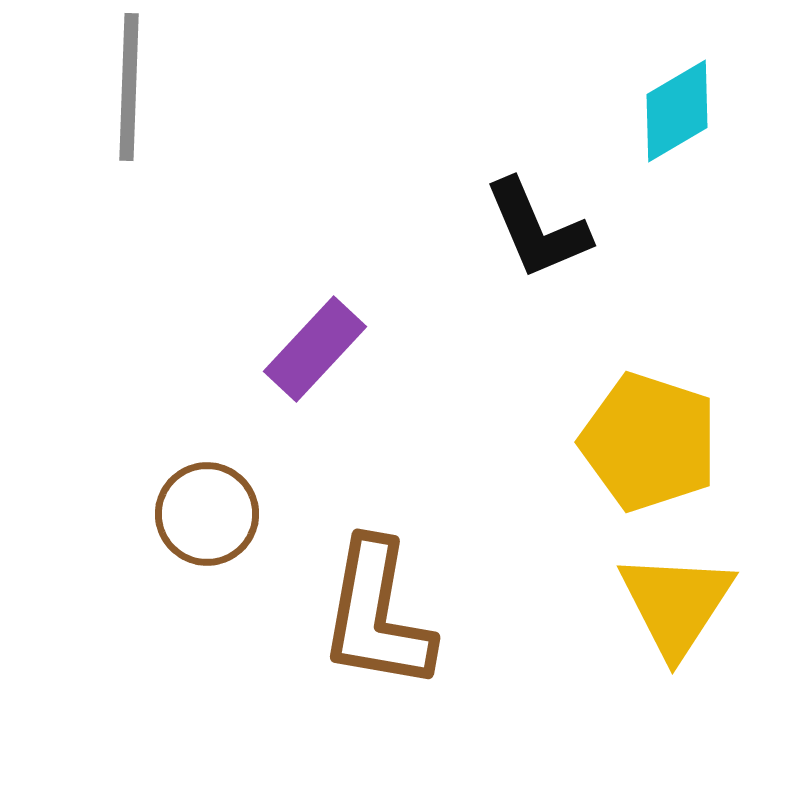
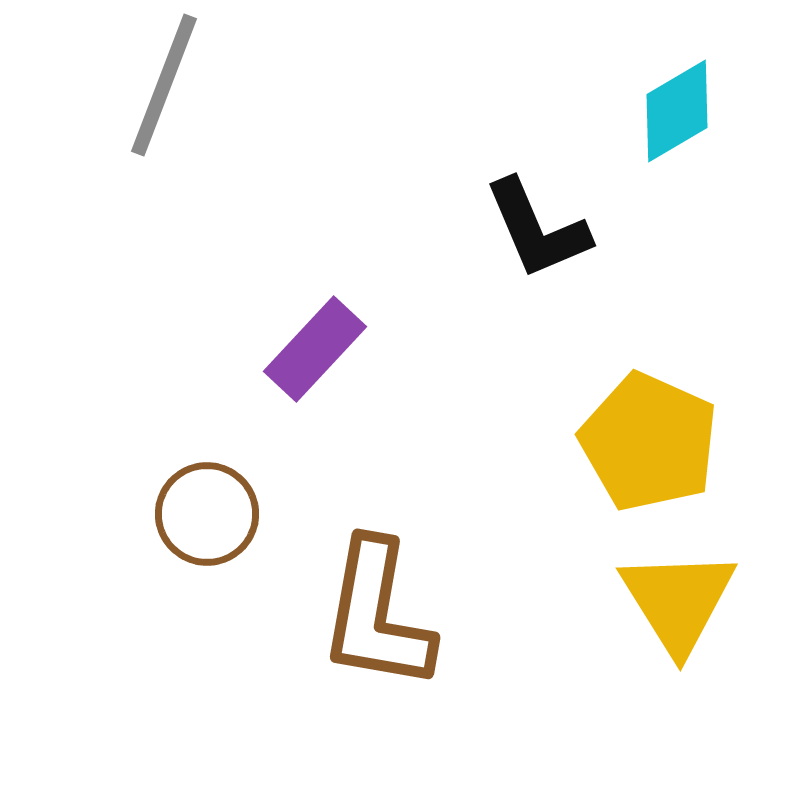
gray line: moved 35 px right, 2 px up; rotated 19 degrees clockwise
yellow pentagon: rotated 6 degrees clockwise
yellow triangle: moved 2 px right, 3 px up; rotated 5 degrees counterclockwise
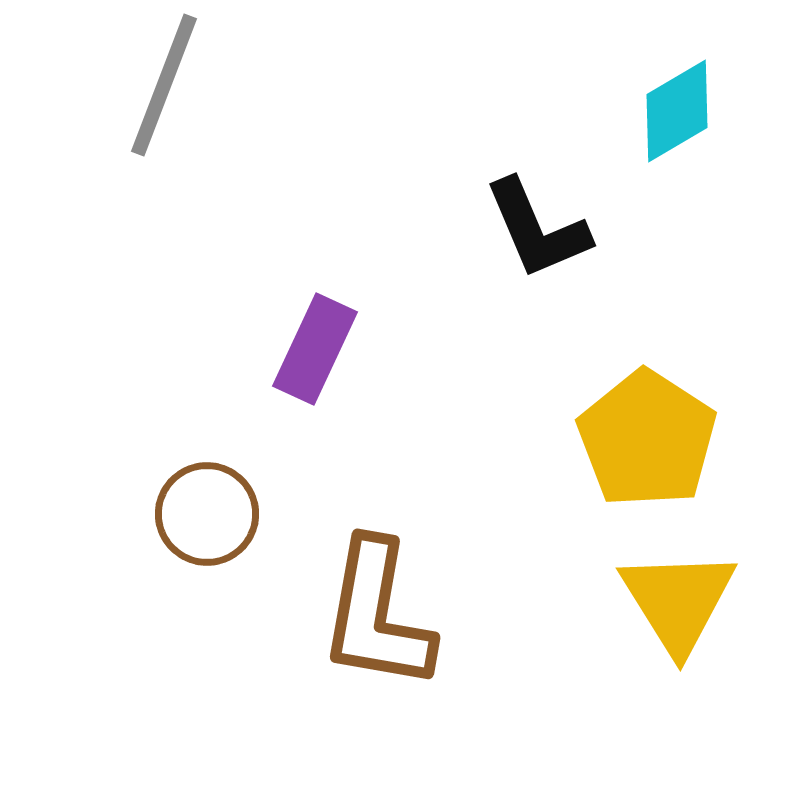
purple rectangle: rotated 18 degrees counterclockwise
yellow pentagon: moved 2 px left, 3 px up; rotated 9 degrees clockwise
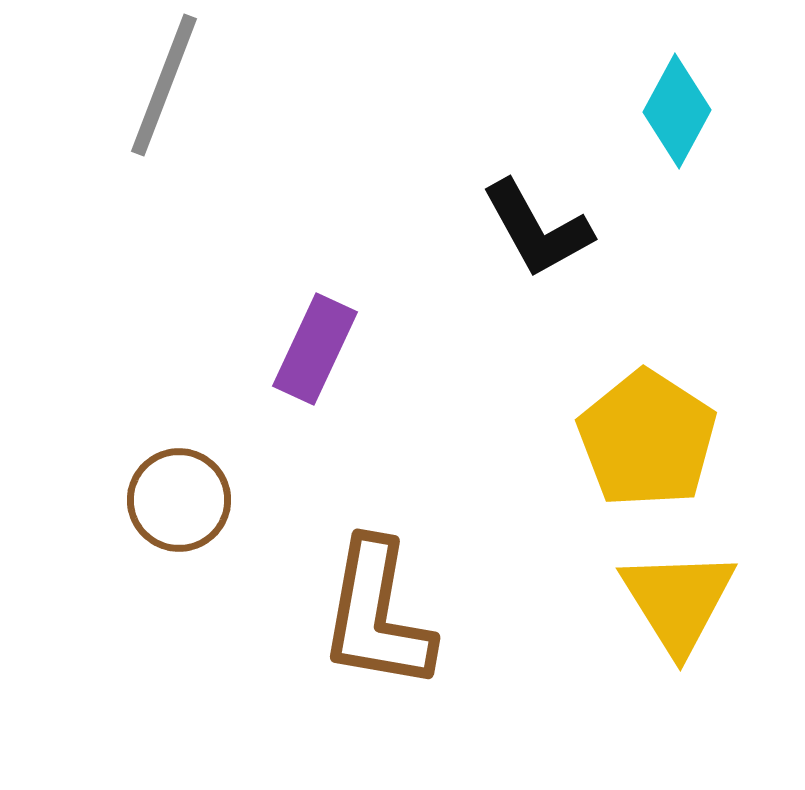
cyan diamond: rotated 31 degrees counterclockwise
black L-shape: rotated 6 degrees counterclockwise
brown circle: moved 28 px left, 14 px up
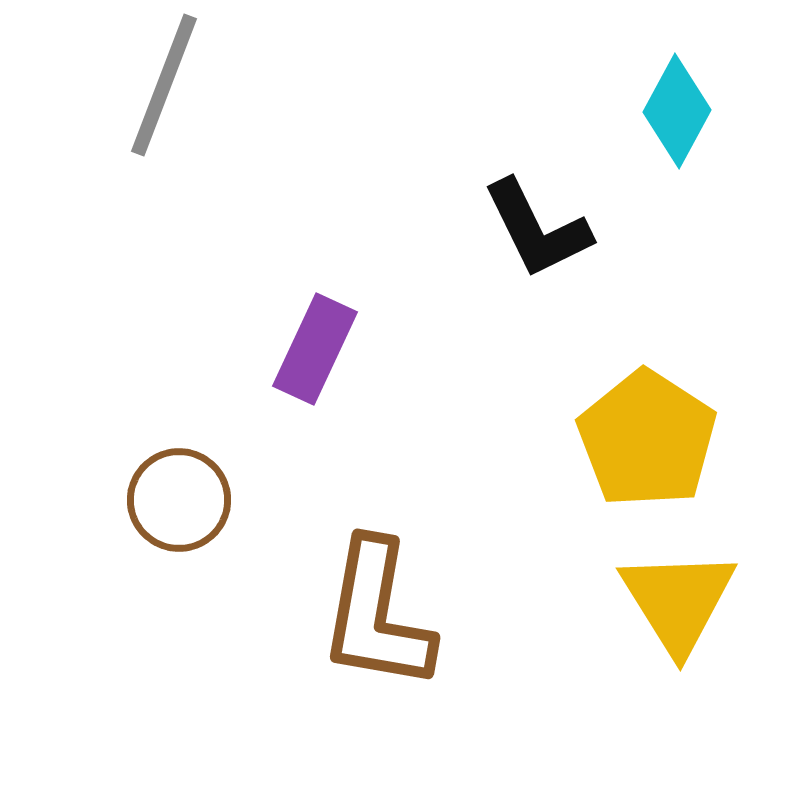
black L-shape: rotated 3 degrees clockwise
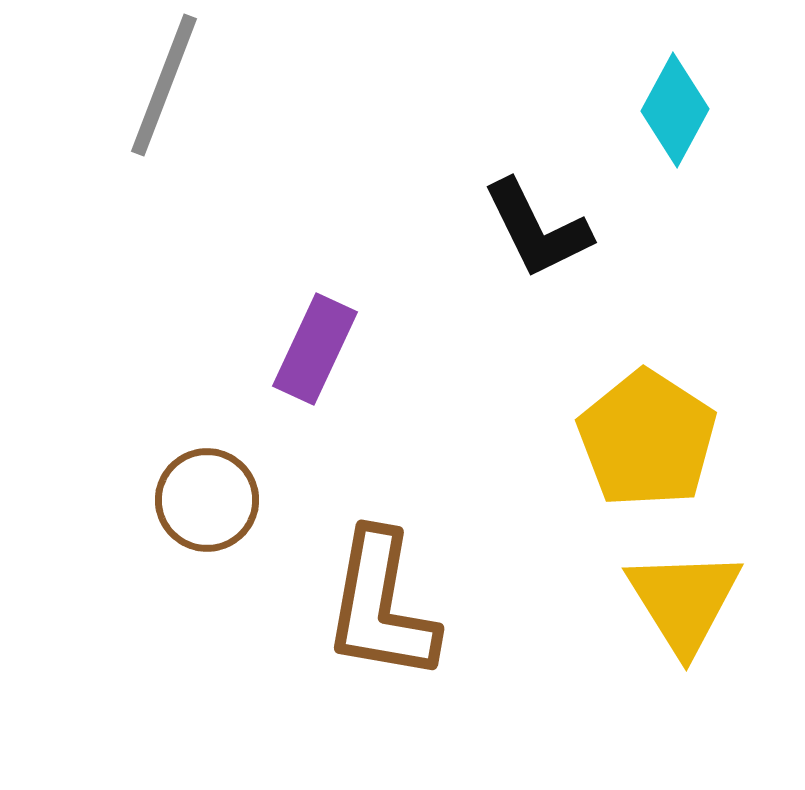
cyan diamond: moved 2 px left, 1 px up
brown circle: moved 28 px right
yellow triangle: moved 6 px right
brown L-shape: moved 4 px right, 9 px up
